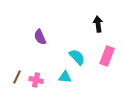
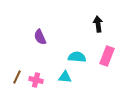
cyan semicircle: rotated 42 degrees counterclockwise
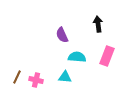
purple semicircle: moved 22 px right, 2 px up
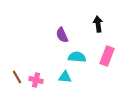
brown line: rotated 56 degrees counterclockwise
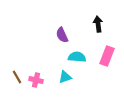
cyan triangle: rotated 24 degrees counterclockwise
